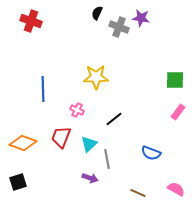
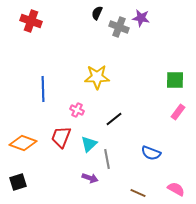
yellow star: moved 1 px right
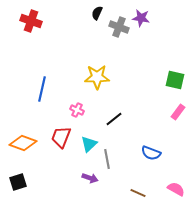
green square: rotated 12 degrees clockwise
blue line: moved 1 px left; rotated 15 degrees clockwise
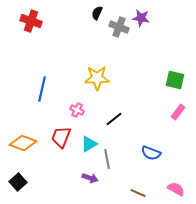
yellow star: moved 1 px down
cyan triangle: rotated 12 degrees clockwise
black square: rotated 24 degrees counterclockwise
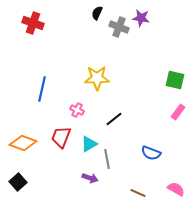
red cross: moved 2 px right, 2 px down
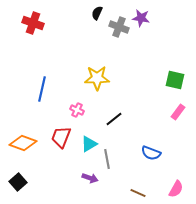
pink semicircle: rotated 90 degrees clockwise
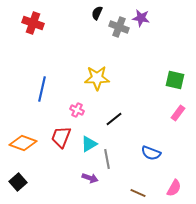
pink rectangle: moved 1 px down
pink semicircle: moved 2 px left, 1 px up
